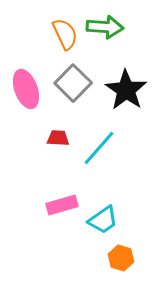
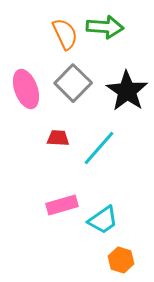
black star: moved 1 px right, 1 px down
orange hexagon: moved 2 px down
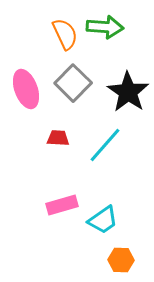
black star: moved 1 px right, 1 px down
cyan line: moved 6 px right, 3 px up
orange hexagon: rotated 15 degrees counterclockwise
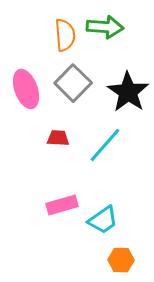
orange semicircle: moved 1 px down; rotated 20 degrees clockwise
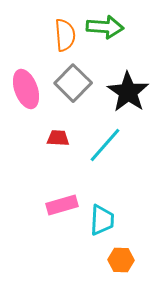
cyan trapezoid: moved 1 px left; rotated 52 degrees counterclockwise
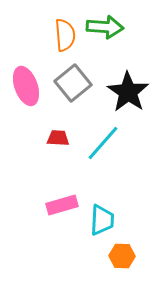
gray square: rotated 6 degrees clockwise
pink ellipse: moved 3 px up
cyan line: moved 2 px left, 2 px up
orange hexagon: moved 1 px right, 4 px up
